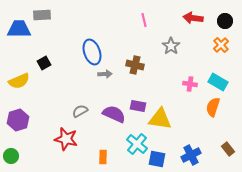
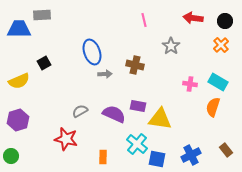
brown rectangle: moved 2 px left, 1 px down
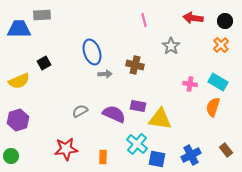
red star: moved 10 px down; rotated 20 degrees counterclockwise
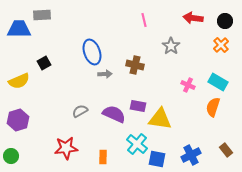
pink cross: moved 2 px left, 1 px down; rotated 16 degrees clockwise
red star: moved 1 px up
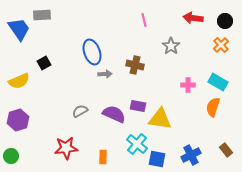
blue trapezoid: rotated 55 degrees clockwise
pink cross: rotated 24 degrees counterclockwise
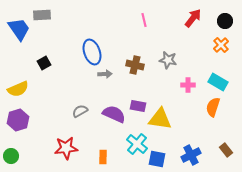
red arrow: rotated 120 degrees clockwise
gray star: moved 3 px left, 14 px down; rotated 24 degrees counterclockwise
yellow semicircle: moved 1 px left, 8 px down
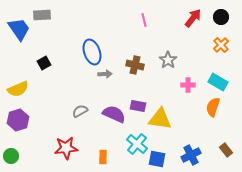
black circle: moved 4 px left, 4 px up
gray star: rotated 24 degrees clockwise
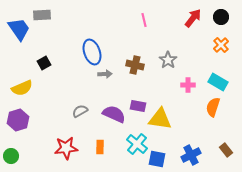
yellow semicircle: moved 4 px right, 1 px up
orange rectangle: moved 3 px left, 10 px up
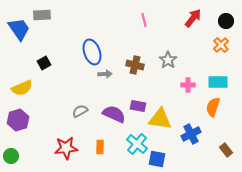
black circle: moved 5 px right, 4 px down
cyan rectangle: rotated 30 degrees counterclockwise
blue cross: moved 21 px up
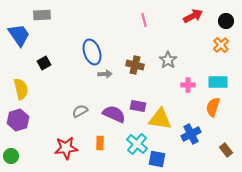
red arrow: moved 2 px up; rotated 24 degrees clockwise
blue trapezoid: moved 6 px down
yellow semicircle: moved 1 px left, 1 px down; rotated 80 degrees counterclockwise
orange rectangle: moved 4 px up
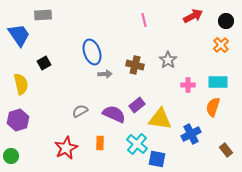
gray rectangle: moved 1 px right
yellow semicircle: moved 5 px up
purple rectangle: moved 1 px left, 1 px up; rotated 49 degrees counterclockwise
red star: rotated 20 degrees counterclockwise
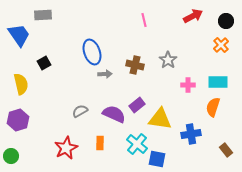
blue cross: rotated 18 degrees clockwise
